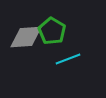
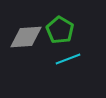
green pentagon: moved 8 px right, 1 px up
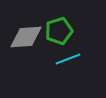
green pentagon: moved 1 px left, 1 px down; rotated 24 degrees clockwise
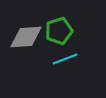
cyan line: moved 3 px left
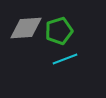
gray diamond: moved 9 px up
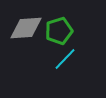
cyan line: rotated 25 degrees counterclockwise
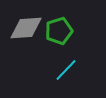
cyan line: moved 1 px right, 11 px down
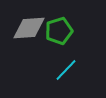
gray diamond: moved 3 px right
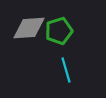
cyan line: rotated 60 degrees counterclockwise
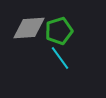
cyan line: moved 6 px left, 12 px up; rotated 20 degrees counterclockwise
